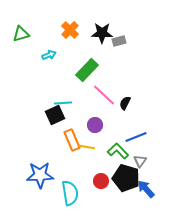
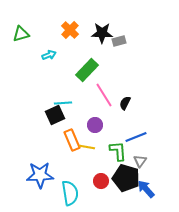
pink line: rotated 15 degrees clockwise
green L-shape: rotated 40 degrees clockwise
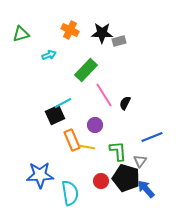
orange cross: rotated 18 degrees counterclockwise
green rectangle: moved 1 px left
cyan line: rotated 24 degrees counterclockwise
blue line: moved 16 px right
